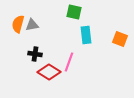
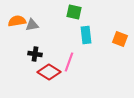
orange semicircle: moved 1 px left, 3 px up; rotated 66 degrees clockwise
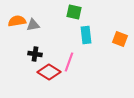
gray triangle: moved 1 px right
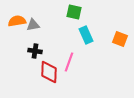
cyan rectangle: rotated 18 degrees counterclockwise
black cross: moved 3 px up
red diamond: rotated 60 degrees clockwise
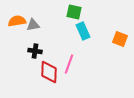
cyan rectangle: moved 3 px left, 4 px up
pink line: moved 2 px down
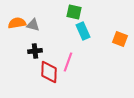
orange semicircle: moved 2 px down
gray triangle: rotated 24 degrees clockwise
black cross: rotated 16 degrees counterclockwise
pink line: moved 1 px left, 2 px up
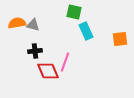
cyan rectangle: moved 3 px right
orange square: rotated 28 degrees counterclockwise
pink line: moved 3 px left
red diamond: moved 1 px left, 1 px up; rotated 25 degrees counterclockwise
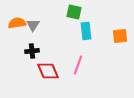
gray triangle: rotated 48 degrees clockwise
cyan rectangle: rotated 18 degrees clockwise
orange square: moved 3 px up
black cross: moved 3 px left
pink line: moved 13 px right, 3 px down
